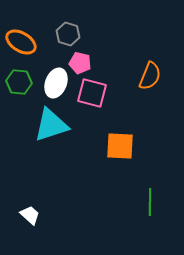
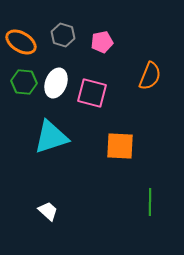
gray hexagon: moved 5 px left, 1 px down
pink pentagon: moved 22 px right, 21 px up; rotated 25 degrees counterclockwise
green hexagon: moved 5 px right
cyan triangle: moved 12 px down
white trapezoid: moved 18 px right, 4 px up
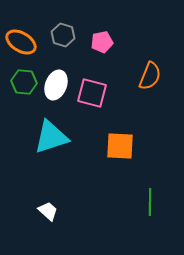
white ellipse: moved 2 px down
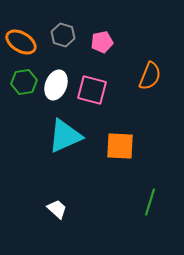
green hexagon: rotated 15 degrees counterclockwise
pink square: moved 3 px up
cyan triangle: moved 14 px right, 1 px up; rotated 6 degrees counterclockwise
green line: rotated 16 degrees clockwise
white trapezoid: moved 9 px right, 2 px up
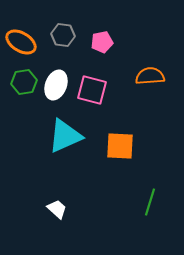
gray hexagon: rotated 10 degrees counterclockwise
orange semicircle: rotated 116 degrees counterclockwise
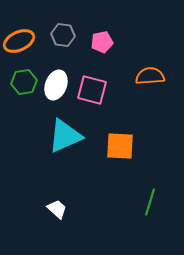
orange ellipse: moved 2 px left, 1 px up; rotated 56 degrees counterclockwise
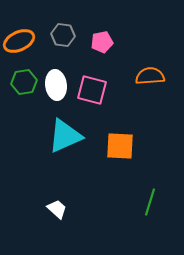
white ellipse: rotated 28 degrees counterclockwise
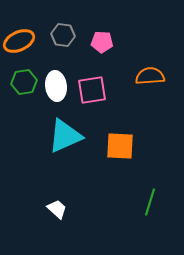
pink pentagon: rotated 15 degrees clockwise
white ellipse: moved 1 px down
pink square: rotated 24 degrees counterclockwise
